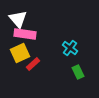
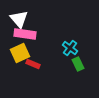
white triangle: moved 1 px right
red rectangle: rotated 64 degrees clockwise
green rectangle: moved 8 px up
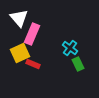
white triangle: moved 1 px up
pink rectangle: moved 7 px right; rotated 75 degrees counterclockwise
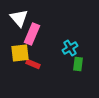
cyan cross: rotated 21 degrees clockwise
yellow square: rotated 18 degrees clockwise
green rectangle: rotated 32 degrees clockwise
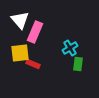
white triangle: moved 1 px right, 2 px down
pink rectangle: moved 3 px right, 2 px up
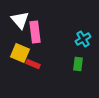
pink rectangle: rotated 30 degrees counterclockwise
cyan cross: moved 13 px right, 9 px up
yellow square: rotated 30 degrees clockwise
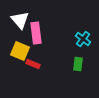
pink rectangle: moved 1 px right, 1 px down
cyan cross: rotated 21 degrees counterclockwise
yellow square: moved 2 px up
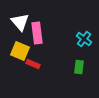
white triangle: moved 2 px down
pink rectangle: moved 1 px right
cyan cross: moved 1 px right
green rectangle: moved 1 px right, 3 px down
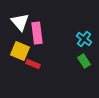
green rectangle: moved 5 px right, 6 px up; rotated 40 degrees counterclockwise
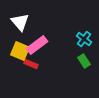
pink rectangle: moved 12 px down; rotated 60 degrees clockwise
red rectangle: moved 2 px left
